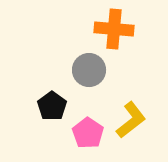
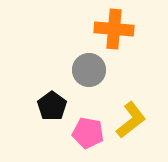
pink pentagon: rotated 24 degrees counterclockwise
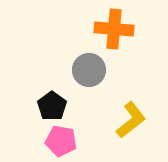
pink pentagon: moved 27 px left, 8 px down
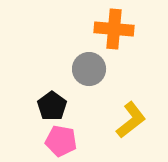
gray circle: moved 1 px up
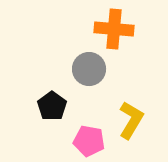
yellow L-shape: rotated 21 degrees counterclockwise
pink pentagon: moved 28 px right
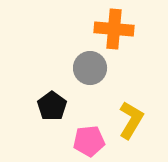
gray circle: moved 1 px right, 1 px up
pink pentagon: rotated 16 degrees counterclockwise
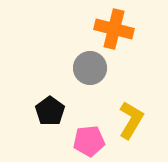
orange cross: rotated 9 degrees clockwise
black pentagon: moved 2 px left, 5 px down
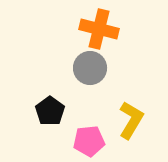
orange cross: moved 15 px left
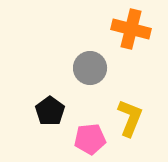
orange cross: moved 32 px right
yellow L-shape: moved 1 px left, 2 px up; rotated 9 degrees counterclockwise
pink pentagon: moved 1 px right, 2 px up
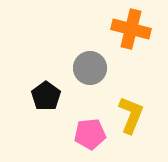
black pentagon: moved 4 px left, 15 px up
yellow L-shape: moved 1 px right, 3 px up
pink pentagon: moved 5 px up
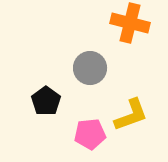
orange cross: moved 1 px left, 6 px up
black pentagon: moved 5 px down
yellow L-shape: rotated 48 degrees clockwise
